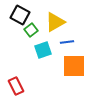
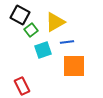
red rectangle: moved 6 px right
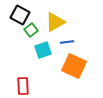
orange square: rotated 25 degrees clockwise
red rectangle: moved 1 px right; rotated 24 degrees clockwise
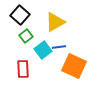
black square: rotated 12 degrees clockwise
green square: moved 5 px left, 6 px down
blue line: moved 8 px left, 5 px down
cyan square: rotated 18 degrees counterclockwise
red rectangle: moved 17 px up
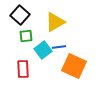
green square: rotated 32 degrees clockwise
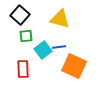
yellow triangle: moved 5 px right, 3 px up; rotated 45 degrees clockwise
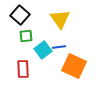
yellow triangle: rotated 40 degrees clockwise
